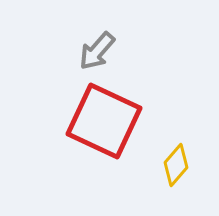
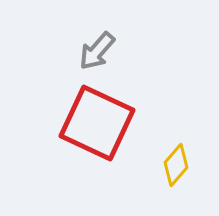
red square: moved 7 px left, 2 px down
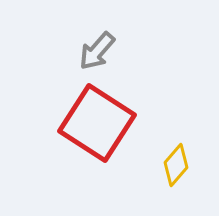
red square: rotated 8 degrees clockwise
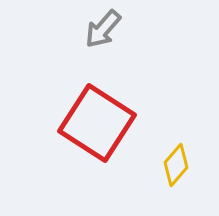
gray arrow: moved 6 px right, 22 px up
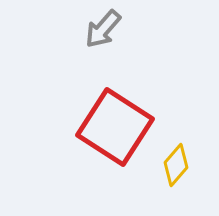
red square: moved 18 px right, 4 px down
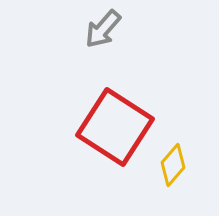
yellow diamond: moved 3 px left
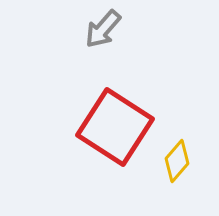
yellow diamond: moved 4 px right, 4 px up
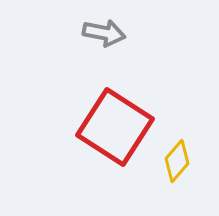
gray arrow: moved 1 px right, 4 px down; rotated 120 degrees counterclockwise
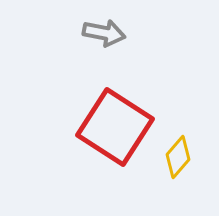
yellow diamond: moved 1 px right, 4 px up
